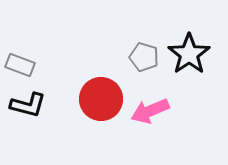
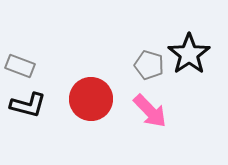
gray pentagon: moved 5 px right, 8 px down
gray rectangle: moved 1 px down
red circle: moved 10 px left
pink arrow: rotated 111 degrees counterclockwise
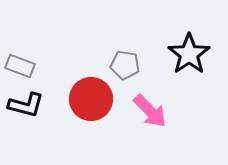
gray pentagon: moved 24 px left; rotated 8 degrees counterclockwise
black L-shape: moved 2 px left
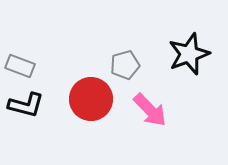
black star: rotated 15 degrees clockwise
gray pentagon: rotated 24 degrees counterclockwise
pink arrow: moved 1 px up
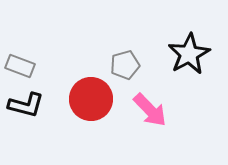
black star: rotated 9 degrees counterclockwise
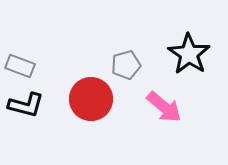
black star: rotated 9 degrees counterclockwise
gray pentagon: moved 1 px right
pink arrow: moved 14 px right, 3 px up; rotated 6 degrees counterclockwise
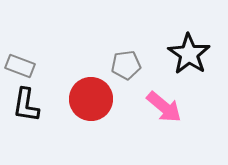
gray pentagon: rotated 8 degrees clockwise
black L-shape: rotated 84 degrees clockwise
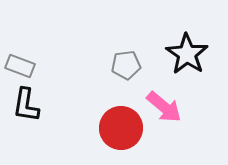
black star: moved 2 px left
red circle: moved 30 px right, 29 px down
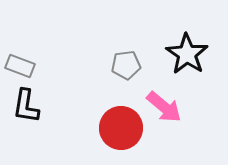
black L-shape: moved 1 px down
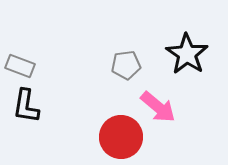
pink arrow: moved 6 px left
red circle: moved 9 px down
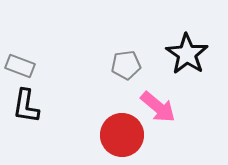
red circle: moved 1 px right, 2 px up
